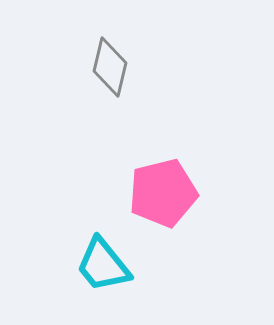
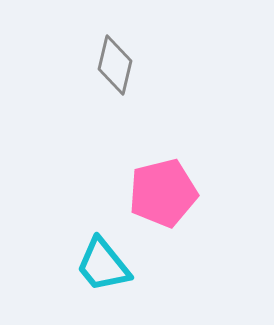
gray diamond: moved 5 px right, 2 px up
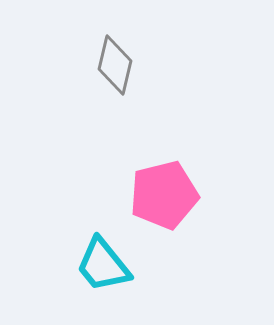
pink pentagon: moved 1 px right, 2 px down
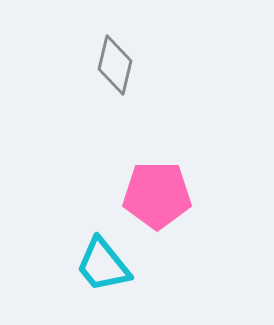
pink pentagon: moved 7 px left; rotated 14 degrees clockwise
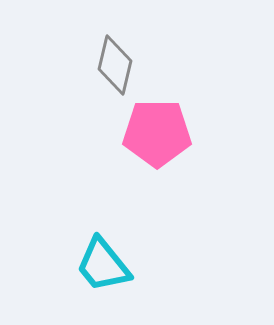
pink pentagon: moved 62 px up
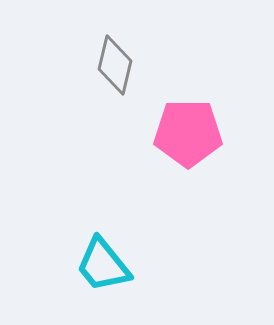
pink pentagon: moved 31 px right
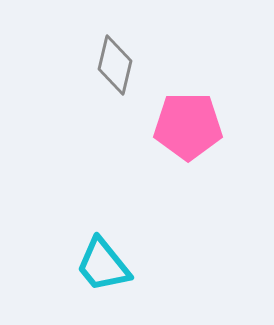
pink pentagon: moved 7 px up
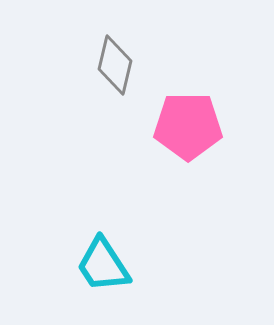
cyan trapezoid: rotated 6 degrees clockwise
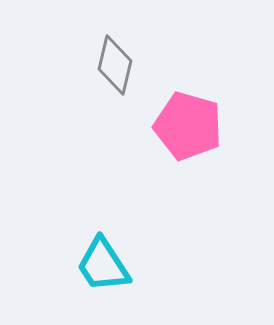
pink pentagon: rotated 16 degrees clockwise
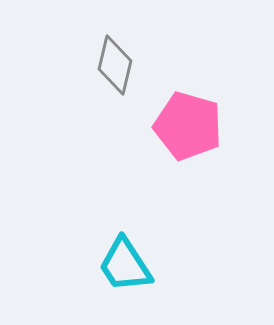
cyan trapezoid: moved 22 px right
